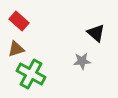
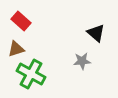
red rectangle: moved 2 px right
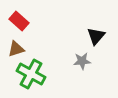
red rectangle: moved 2 px left
black triangle: moved 3 px down; rotated 30 degrees clockwise
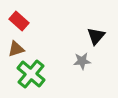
green cross: rotated 12 degrees clockwise
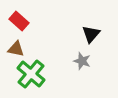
black triangle: moved 5 px left, 2 px up
brown triangle: rotated 30 degrees clockwise
gray star: rotated 24 degrees clockwise
